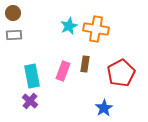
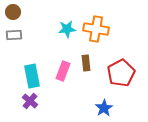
brown circle: moved 1 px up
cyan star: moved 2 px left, 3 px down; rotated 18 degrees clockwise
brown rectangle: moved 1 px right, 1 px up; rotated 14 degrees counterclockwise
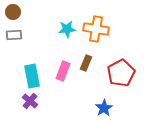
brown rectangle: rotated 28 degrees clockwise
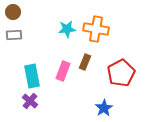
brown rectangle: moved 1 px left, 1 px up
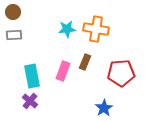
red pentagon: rotated 24 degrees clockwise
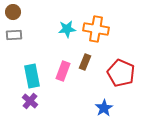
red pentagon: rotated 28 degrees clockwise
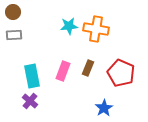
cyan star: moved 2 px right, 3 px up
brown rectangle: moved 3 px right, 6 px down
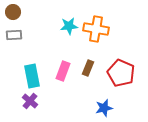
blue star: rotated 18 degrees clockwise
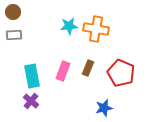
purple cross: moved 1 px right
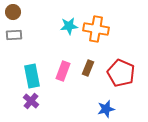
blue star: moved 2 px right, 1 px down
